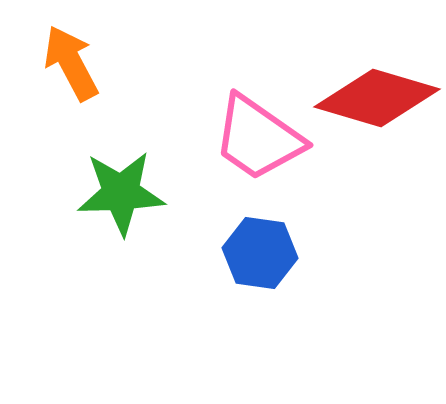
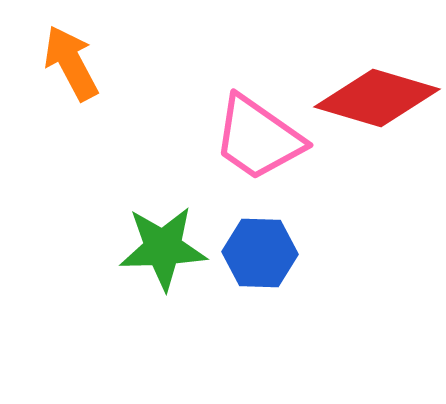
green star: moved 42 px right, 55 px down
blue hexagon: rotated 6 degrees counterclockwise
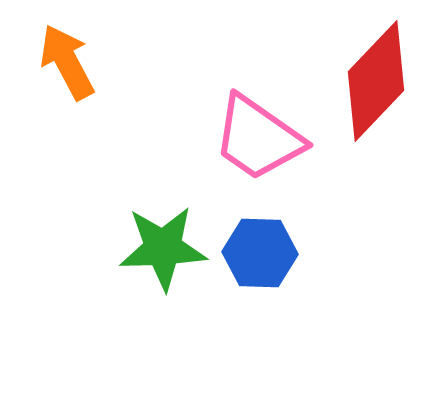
orange arrow: moved 4 px left, 1 px up
red diamond: moved 1 px left, 17 px up; rotated 63 degrees counterclockwise
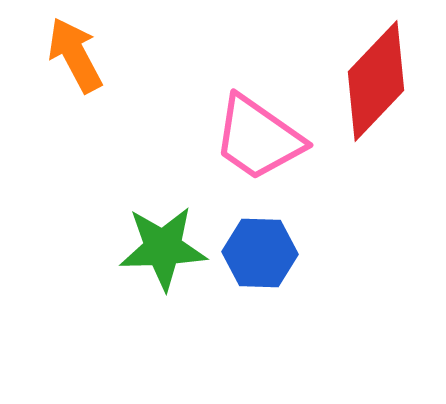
orange arrow: moved 8 px right, 7 px up
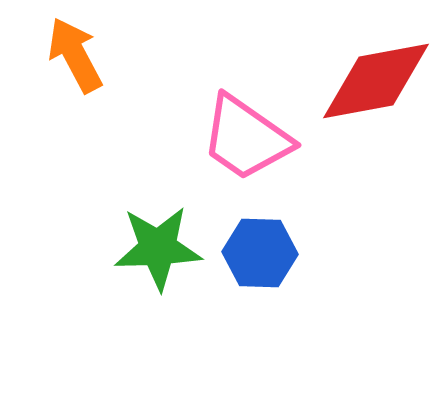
red diamond: rotated 36 degrees clockwise
pink trapezoid: moved 12 px left
green star: moved 5 px left
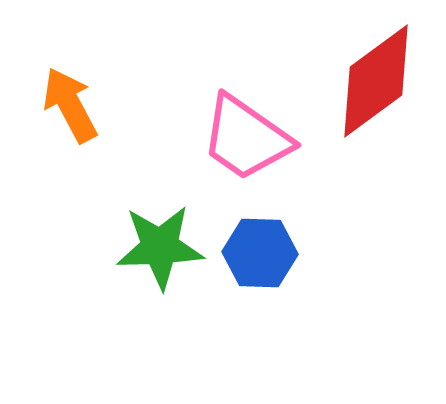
orange arrow: moved 5 px left, 50 px down
red diamond: rotated 26 degrees counterclockwise
green star: moved 2 px right, 1 px up
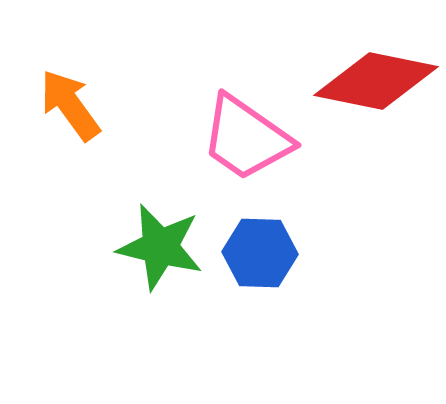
red diamond: rotated 48 degrees clockwise
orange arrow: rotated 8 degrees counterclockwise
green star: rotated 16 degrees clockwise
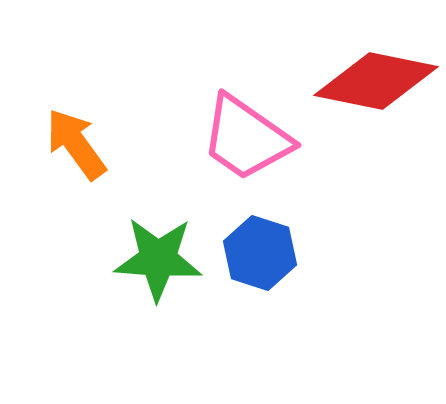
orange arrow: moved 6 px right, 39 px down
green star: moved 2 px left, 12 px down; rotated 10 degrees counterclockwise
blue hexagon: rotated 16 degrees clockwise
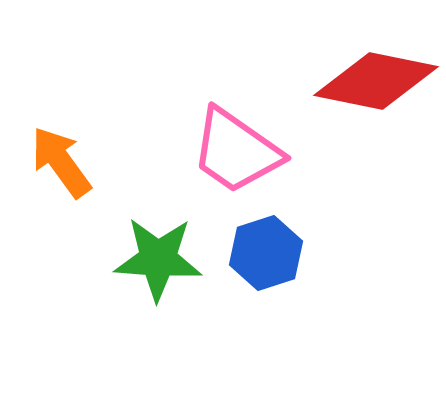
pink trapezoid: moved 10 px left, 13 px down
orange arrow: moved 15 px left, 18 px down
blue hexagon: moved 6 px right; rotated 24 degrees clockwise
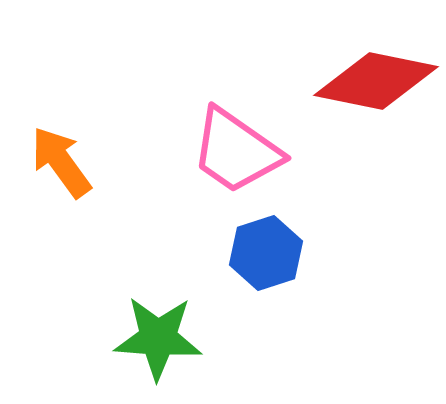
green star: moved 79 px down
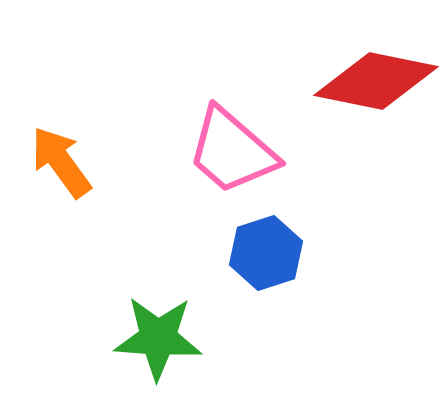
pink trapezoid: moved 4 px left; rotated 6 degrees clockwise
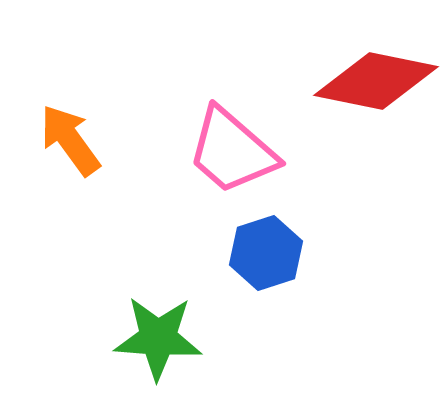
orange arrow: moved 9 px right, 22 px up
